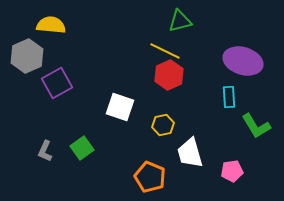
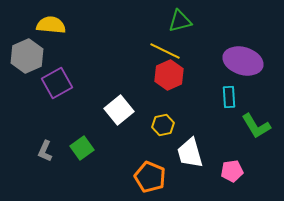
white square: moved 1 px left, 3 px down; rotated 32 degrees clockwise
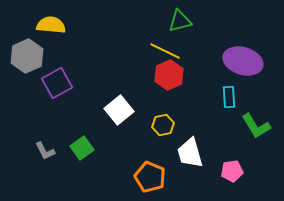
gray L-shape: rotated 50 degrees counterclockwise
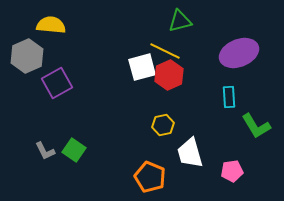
purple ellipse: moved 4 px left, 8 px up; rotated 39 degrees counterclockwise
white square: moved 23 px right, 43 px up; rotated 24 degrees clockwise
green square: moved 8 px left, 2 px down; rotated 20 degrees counterclockwise
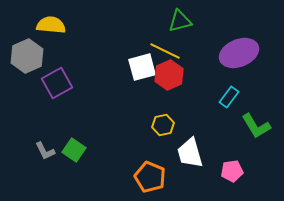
cyan rectangle: rotated 40 degrees clockwise
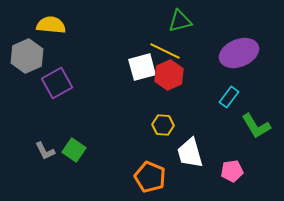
yellow hexagon: rotated 15 degrees clockwise
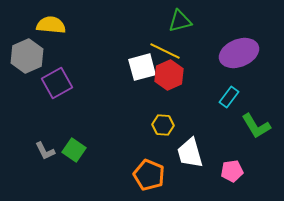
orange pentagon: moved 1 px left, 2 px up
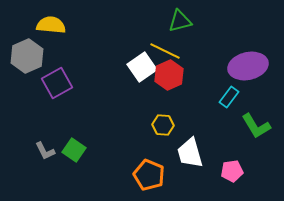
purple ellipse: moved 9 px right, 13 px down; rotated 9 degrees clockwise
white square: rotated 20 degrees counterclockwise
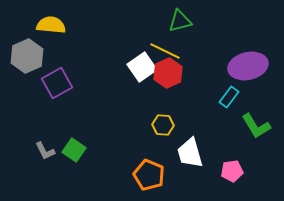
red hexagon: moved 1 px left, 2 px up
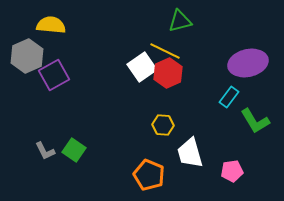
purple ellipse: moved 3 px up
purple square: moved 3 px left, 8 px up
green L-shape: moved 1 px left, 5 px up
